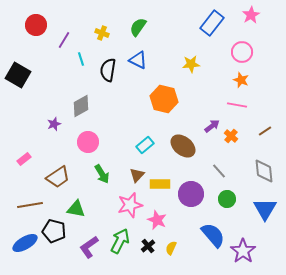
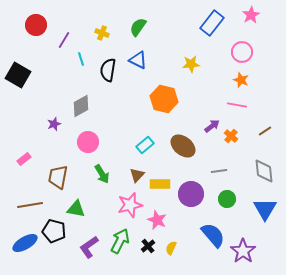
gray line at (219, 171): rotated 56 degrees counterclockwise
brown trapezoid at (58, 177): rotated 135 degrees clockwise
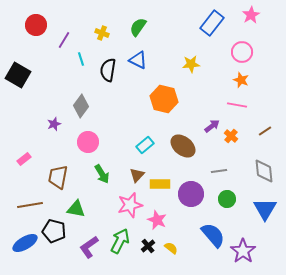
gray diamond at (81, 106): rotated 25 degrees counterclockwise
yellow semicircle at (171, 248): rotated 104 degrees clockwise
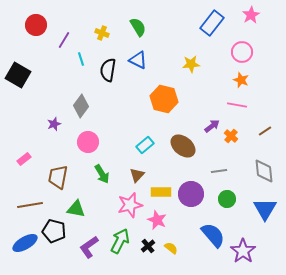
green semicircle at (138, 27): rotated 114 degrees clockwise
yellow rectangle at (160, 184): moved 1 px right, 8 px down
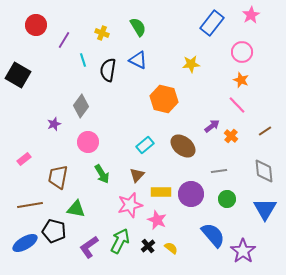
cyan line at (81, 59): moved 2 px right, 1 px down
pink line at (237, 105): rotated 36 degrees clockwise
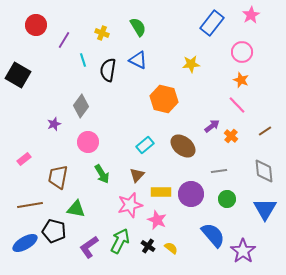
black cross at (148, 246): rotated 16 degrees counterclockwise
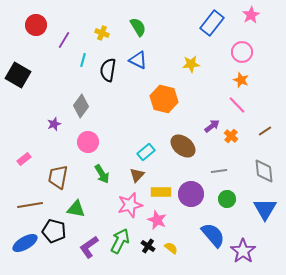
cyan line at (83, 60): rotated 32 degrees clockwise
cyan rectangle at (145, 145): moved 1 px right, 7 px down
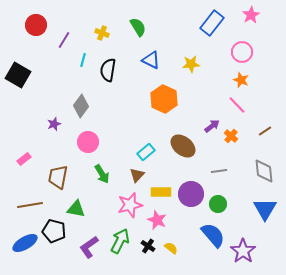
blue triangle at (138, 60): moved 13 px right
orange hexagon at (164, 99): rotated 12 degrees clockwise
green circle at (227, 199): moved 9 px left, 5 px down
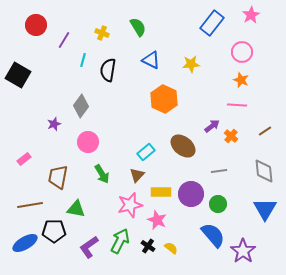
pink line at (237, 105): rotated 42 degrees counterclockwise
black pentagon at (54, 231): rotated 15 degrees counterclockwise
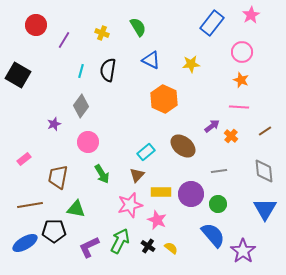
cyan line at (83, 60): moved 2 px left, 11 px down
pink line at (237, 105): moved 2 px right, 2 px down
purple L-shape at (89, 247): rotated 10 degrees clockwise
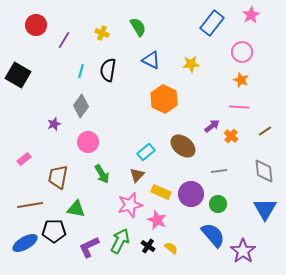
yellow rectangle at (161, 192): rotated 24 degrees clockwise
